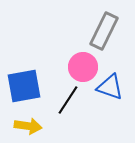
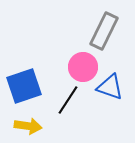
blue square: rotated 9 degrees counterclockwise
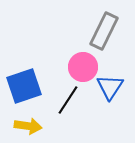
blue triangle: rotated 44 degrees clockwise
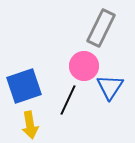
gray rectangle: moved 3 px left, 3 px up
pink circle: moved 1 px right, 1 px up
black line: rotated 8 degrees counterclockwise
yellow arrow: moved 2 px right, 1 px up; rotated 72 degrees clockwise
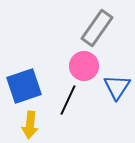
gray rectangle: moved 4 px left; rotated 9 degrees clockwise
blue triangle: moved 7 px right
yellow arrow: rotated 16 degrees clockwise
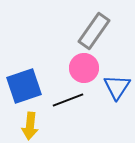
gray rectangle: moved 3 px left, 3 px down
pink circle: moved 2 px down
black line: rotated 44 degrees clockwise
yellow arrow: moved 1 px down
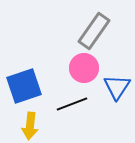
black line: moved 4 px right, 4 px down
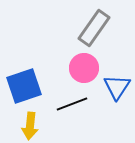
gray rectangle: moved 3 px up
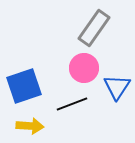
yellow arrow: rotated 92 degrees counterclockwise
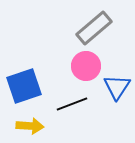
gray rectangle: rotated 15 degrees clockwise
pink circle: moved 2 px right, 2 px up
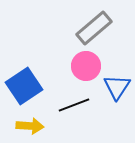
blue square: rotated 15 degrees counterclockwise
black line: moved 2 px right, 1 px down
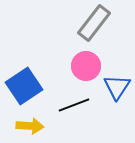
gray rectangle: moved 5 px up; rotated 12 degrees counterclockwise
